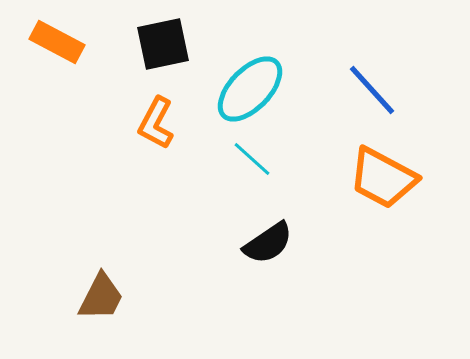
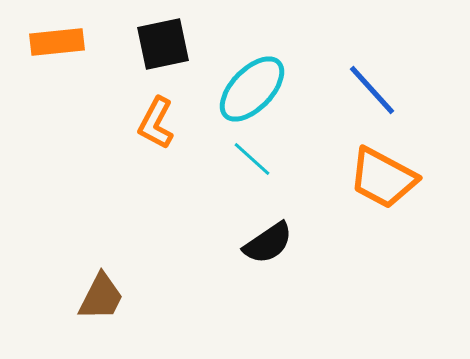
orange rectangle: rotated 34 degrees counterclockwise
cyan ellipse: moved 2 px right
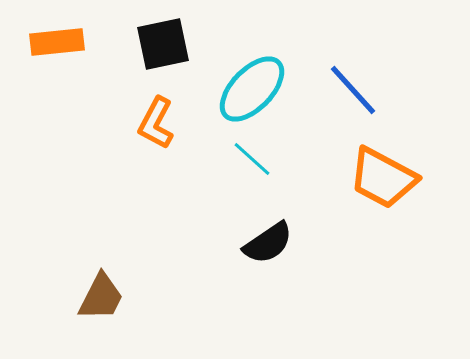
blue line: moved 19 px left
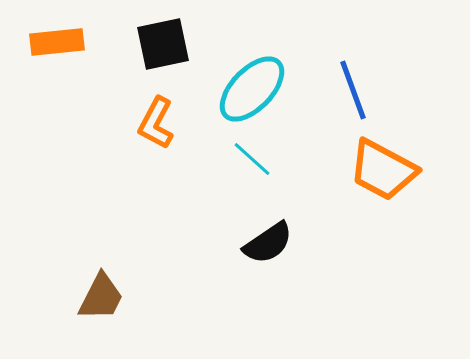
blue line: rotated 22 degrees clockwise
orange trapezoid: moved 8 px up
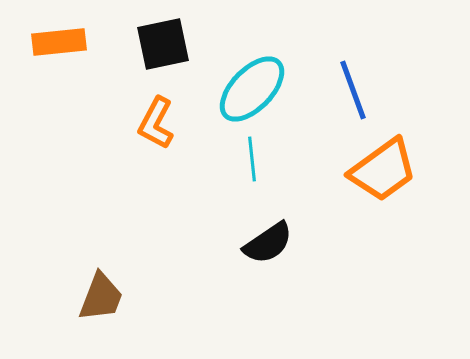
orange rectangle: moved 2 px right
cyan line: rotated 42 degrees clockwise
orange trapezoid: rotated 64 degrees counterclockwise
brown trapezoid: rotated 6 degrees counterclockwise
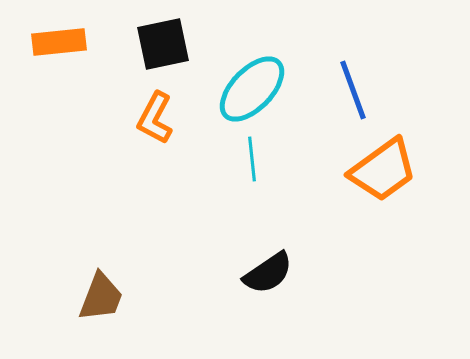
orange L-shape: moved 1 px left, 5 px up
black semicircle: moved 30 px down
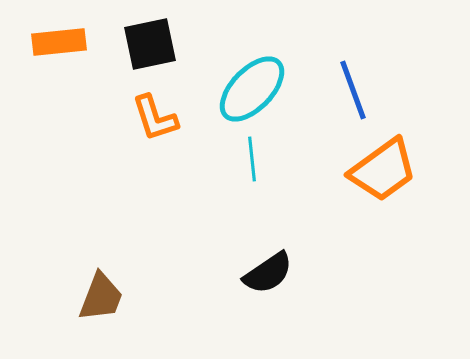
black square: moved 13 px left
orange L-shape: rotated 46 degrees counterclockwise
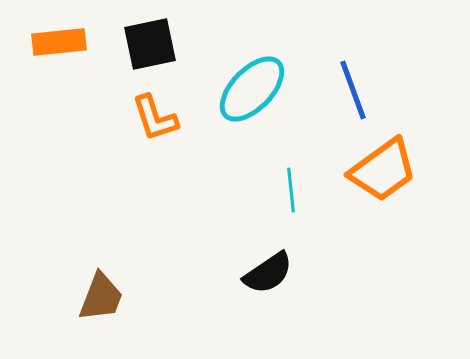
cyan line: moved 39 px right, 31 px down
